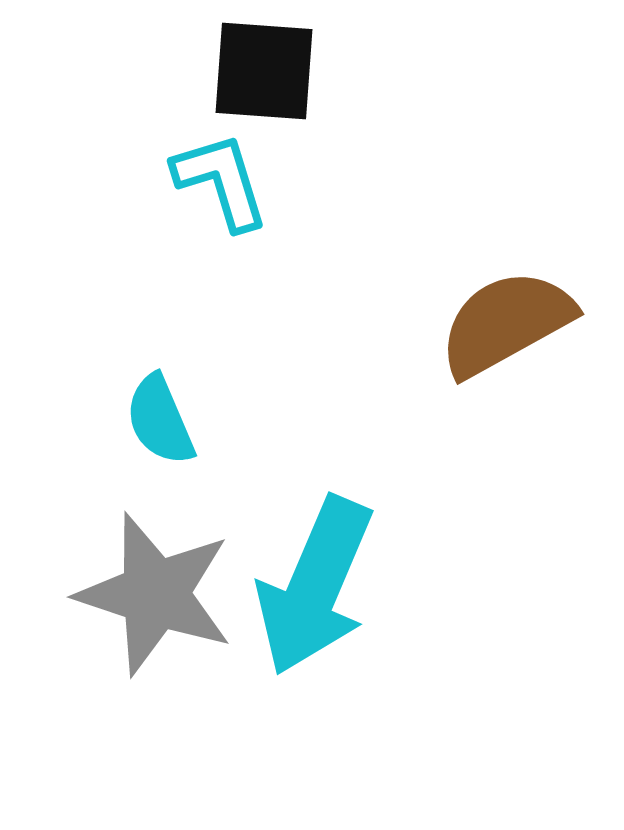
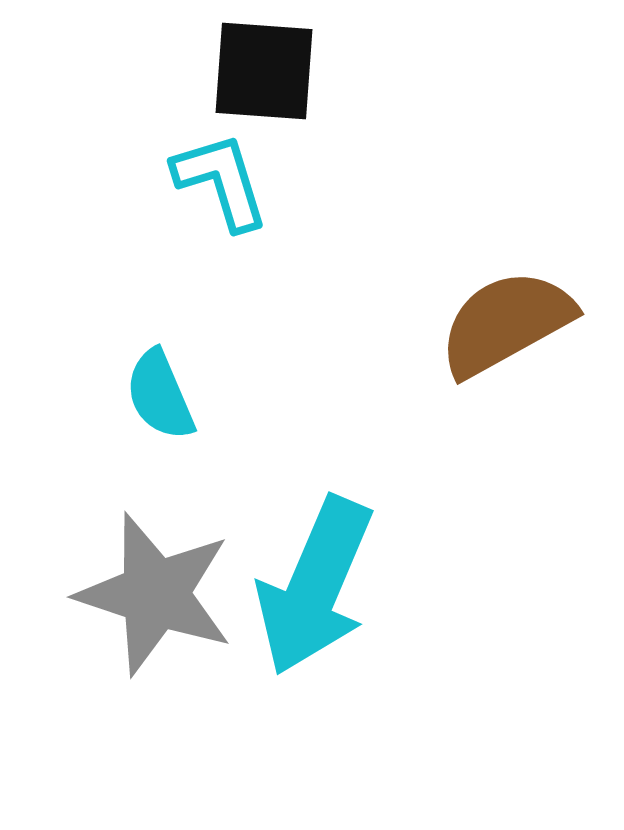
cyan semicircle: moved 25 px up
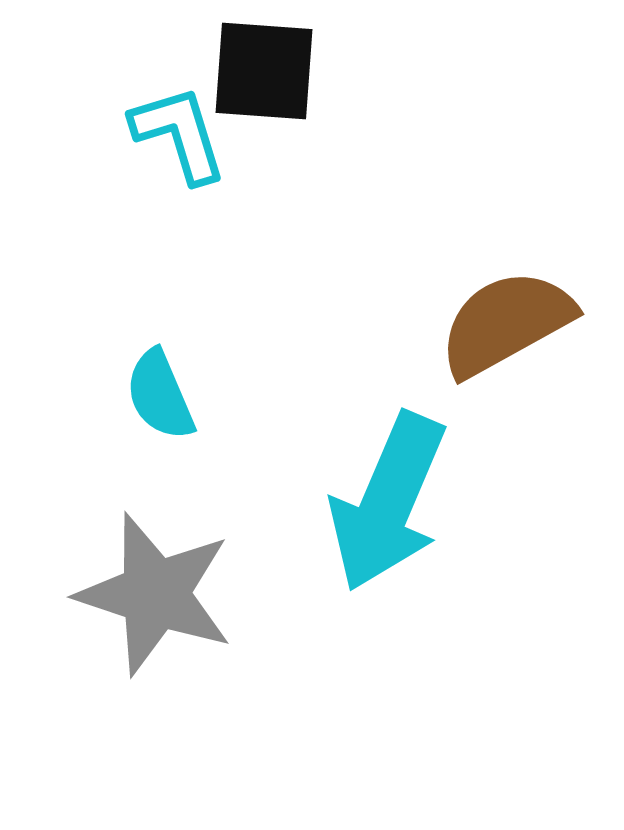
cyan L-shape: moved 42 px left, 47 px up
cyan arrow: moved 73 px right, 84 px up
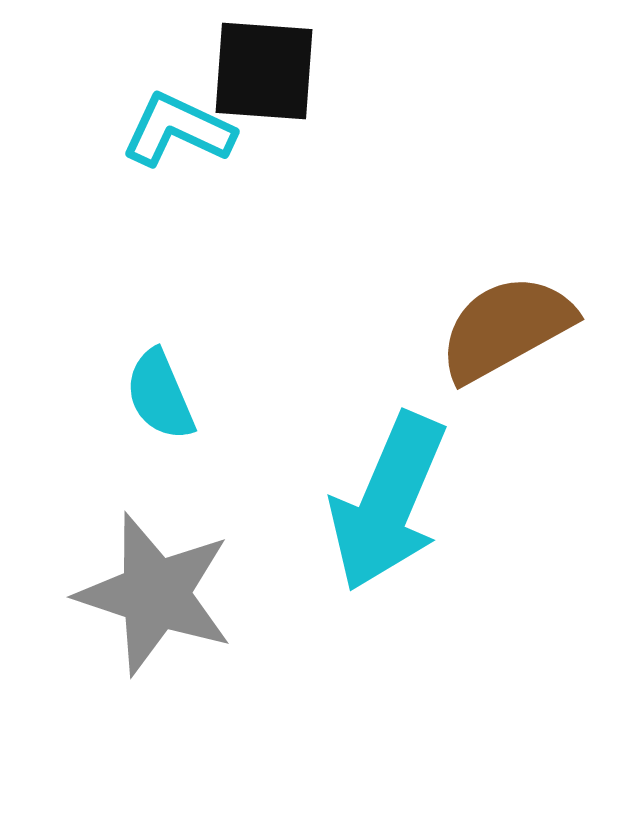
cyan L-shape: moved 1 px left, 4 px up; rotated 48 degrees counterclockwise
brown semicircle: moved 5 px down
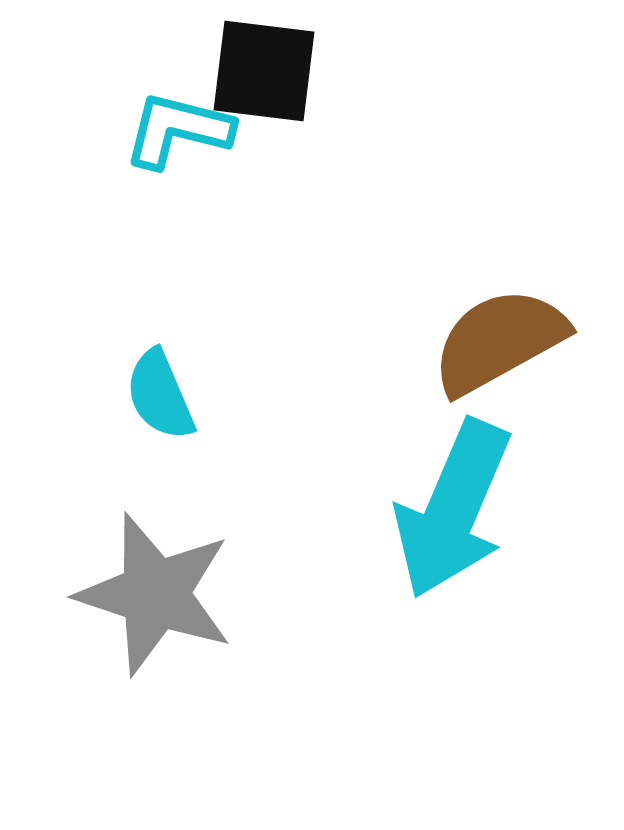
black square: rotated 3 degrees clockwise
cyan L-shape: rotated 11 degrees counterclockwise
brown semicircle: moved 7 px left, 13 px down
cyan arrow: moved 65 px right, 7 px down
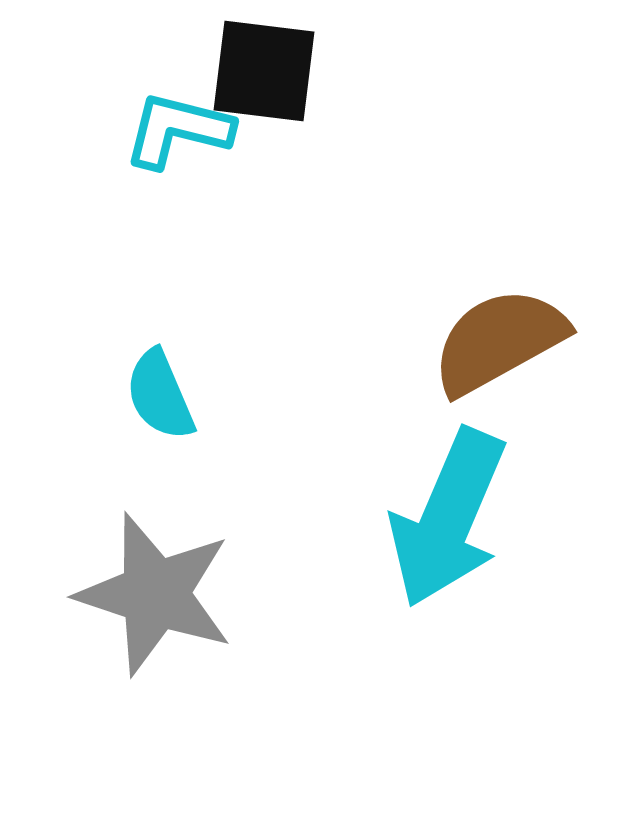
cyan arrow: moved 5 px left, 9 px down
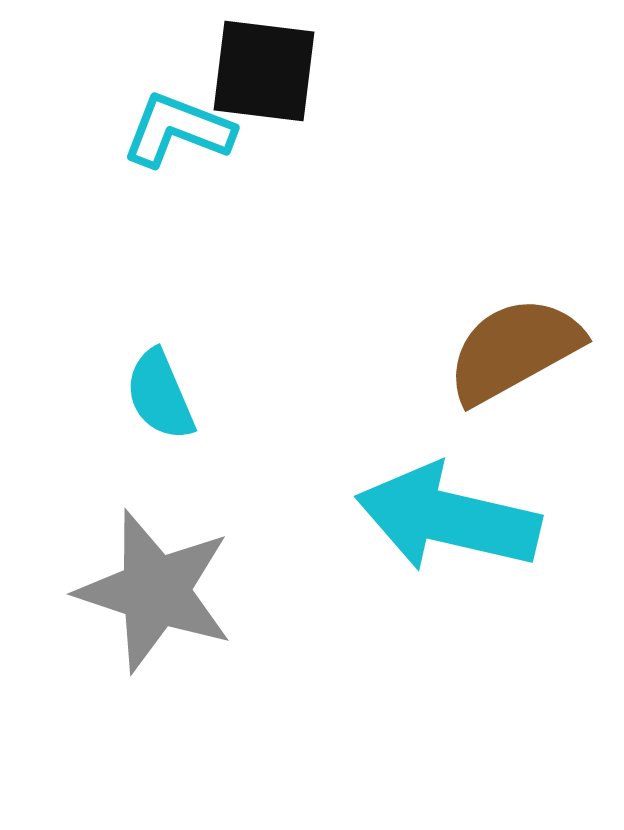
cyan L-shape: rotated 7 degrees clockwise
brown semicircle: moved 15 px right, 9 px down
cyan arrow: rotated 80 degrees clockwise
gray star: moved 3 px up
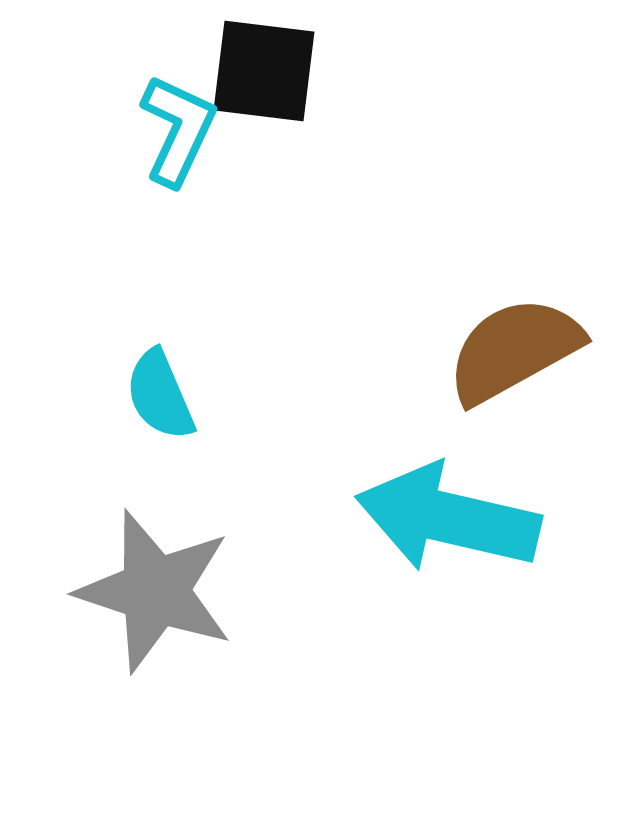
cyan L-shape: rotated 94 degrees clockwise
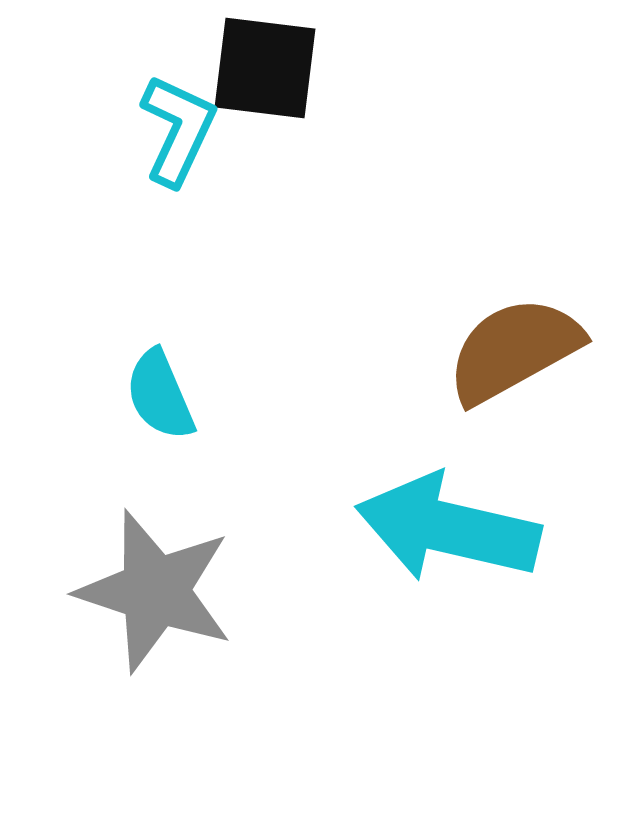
black square: moved 1 px right, 3 px up
cyan arrow: moved 10 px down
